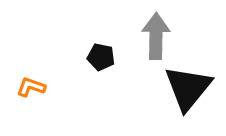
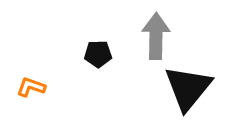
black pentagon: moved 3 px left, 3 px up; rotated 12 degrees counterclockwise
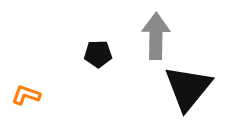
orange L-shape: moved 5 px left, 8 px down
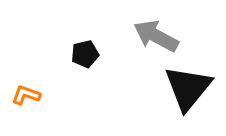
gray arrow: rotated 63 degrees counterclockwise
black pentagon: moved 13 px left; rotated 12 degrees counterclockwise
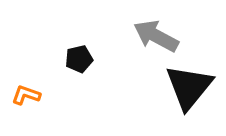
black pentagon: moved 6 px left, 5 px down
black triangle: moved 1 px right, 1 px up
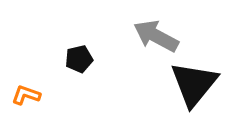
black triangle: moved 5 px right, 3 px up
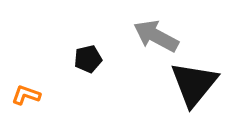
black pentagon: moved 9 px right
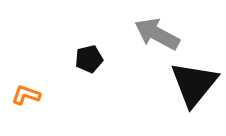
gray arrow: moved 1 px right, 2 px up
black pentagon: moved 1 px right
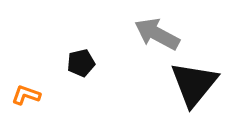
black pentagon: moved 8 px left, 4 px down
